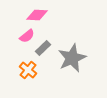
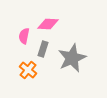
pink diamond: moved 11 px right, 9 px down
pink semicircle: moved 3 px left; rotated 140 degrees clockwise
gray rectangle: moved 1 px down; rotated 28 degrees counterclockwise
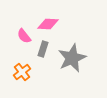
pink semicircle: rotated 49 degrees counterclockwise
orange cross: moved 6 px left, 2 px down; rotated 12 degrees clockwise
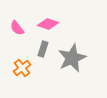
pink diamond: rotated 15 degrees clockwise
pink semicircle: moved 7 px left, 8 px up
orange cross: moved 4 px up
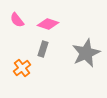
pink semicircle: moved 8 px up
gray star: moved 14 px right, 5 px up
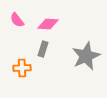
pink diamond: rotated 15 degrees counterclockwise
gray star: moved 3 px down
orange cross: rotated 36 degrees clockwise
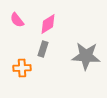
pink diamond: rotated 35 degrees counterclockwise
gray star: rotated 28 degrees clockwise
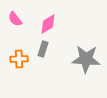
pink semicircle: moved 2 px left, 1 px up
gray star: moved 3 px down
orange cross: moved 3 px left, 9 px up
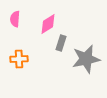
pink semicircle: rotated 42 degrees clockwise
gray rectangle: moved 18 px right, 6 px up
gray star: rotated 16 degrees counterclockwise
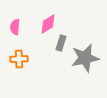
pink semicircle: moved 8 px down
gray star: moved 1 px left, 1 px up
